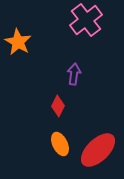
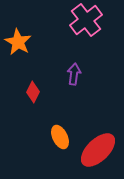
red diamond: moved 25 px left, 14 px up
orange ellipse: moved 7 px up
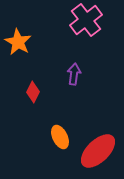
red ellipse: moved 1 px down
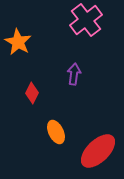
red diamond: moved 1 px left, 1 px down
orange ellipse: moved 4 px left, 5 px up
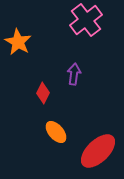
red diamond: moved 11 px right
orange ellipse: rotated 15 degrees counterclockwise
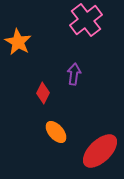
red ellipse: moved 2 px right
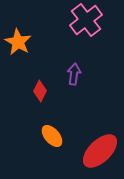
red diamond: moved 3 px left, 2 px up
orange ellipse: moved 4 px left, 4 px down
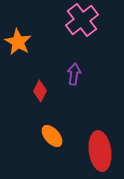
pink cross: moved 4 px left
red ellipse: rotated 54 degrees counterclockwise
